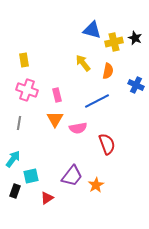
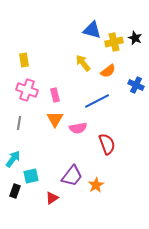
orange semicircle: rotated 42 degrees clockwise
pink rectangle: moved 2 px left
red triangle: moved 5 px right
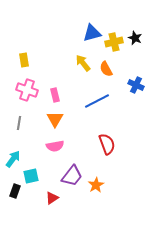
blue triangle: moved 3 px down; rotated 30 degrees counterclockwise
orange semicircle: moved 2 px left, 2 px up; rotated 98 degrees clockwise
pink semicircle: moved 23 px left, 18 px down
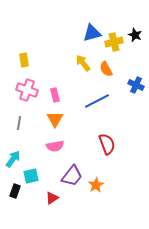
black star: moved 3 px up
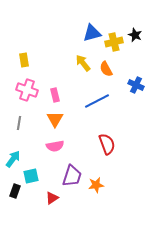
purple trapezoid: rotated 20 degrees counterclockwise
orange star: rotated 21 degrees clockwise
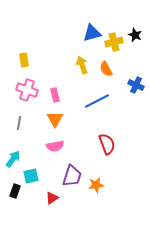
yellow arrow: moved 1 px left, 2 px down; rotated 18 degrees clockwise
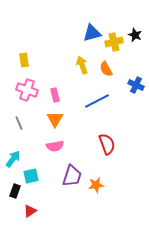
gray line: rotated 32 degrees counterclockwise
red triangle: moved 22 px left, 13 px down
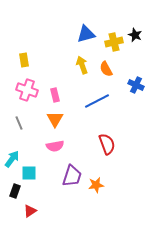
blue triangle: moved 6 px left, 1 px down
cyan arrow: moved 1 px left
cyan square: moved 2 px left, 3 px up; rotated 14 degrees clockwise
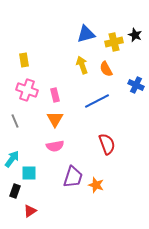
gray line: moved 4 px left, 2 px up
purple trapezoid: moved 1 px right, 1 px down
orange star: rotated 28 degrees clockwise
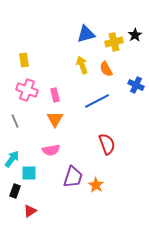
black star: rotated 16 degrees clockwise
pink semicircle: moved 4 px left, 4 px down
orange star: rotated 14 degrees clockwise
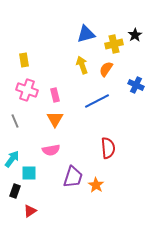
yellow cross: moved 2 px down
orange semicircle: rotated 63 degrees clockwise
red semicircle: moved 1 px right, 4 px down; rotated 15 degrees clockwise
